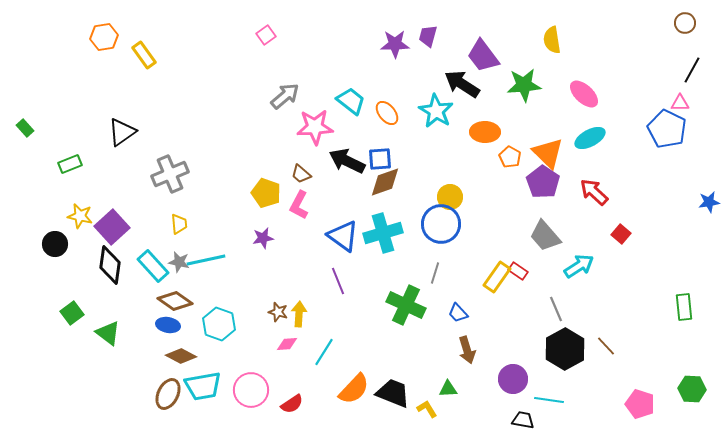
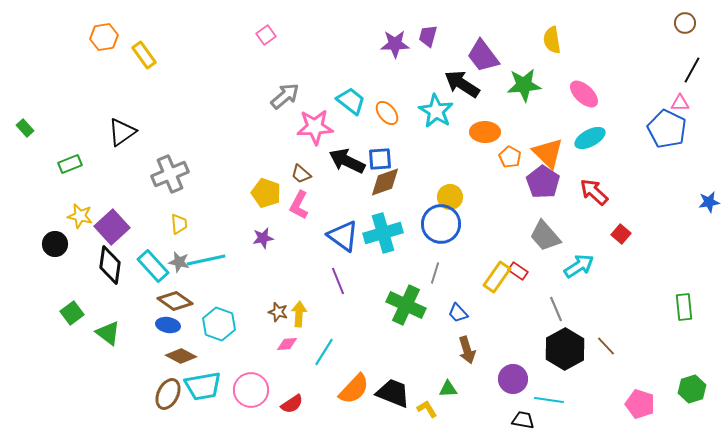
green hexagon at (692, 389): rotated 20 degrees counterclockwise
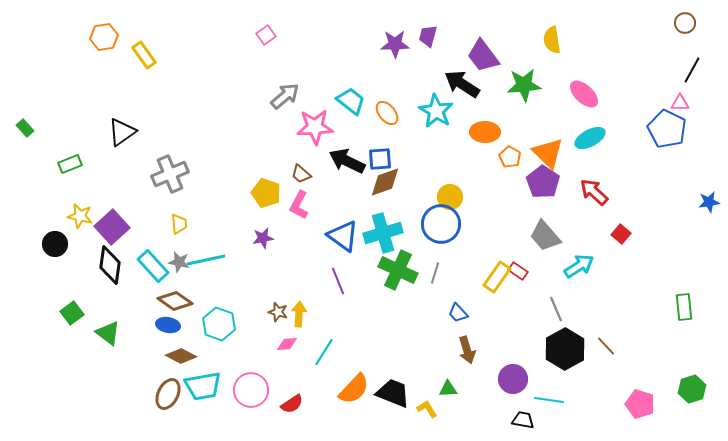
green cross at (406, 305): moved 8 px left, 35 px up
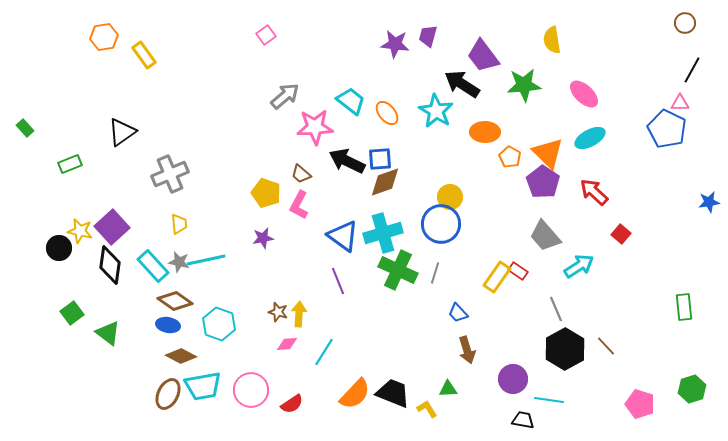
purple star at (395, 44): rotated 8 degrees clockwise
yellow star at (80, 216): moved 15 px down
black circle at (55, 244): moved 4 px right, 4 px down
orange semicircle at (354, 389): moved 1 px right, 5 px down
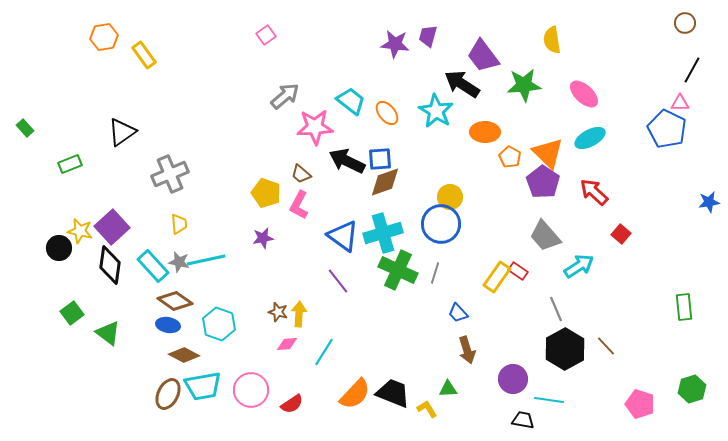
purple line at (338, 281): rotated 16 degrees counterclockwise
brown diamond at (181, 356): moved 3 px right, 1 px up
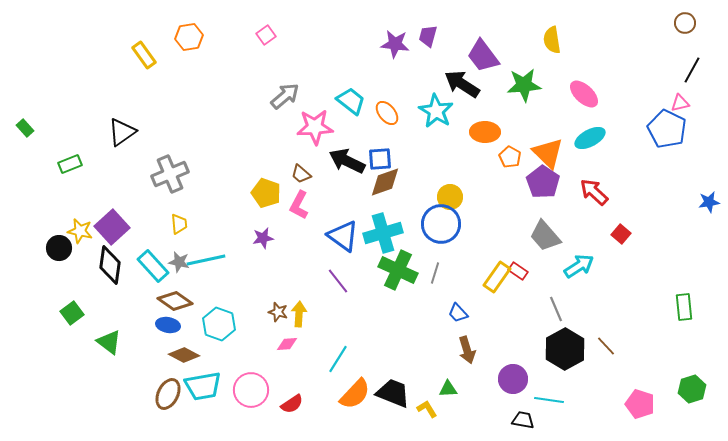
orange hexagon at (104, 37): moved 85 px right
pink triangle at (680, 103): rotated 12 degrees counterclockwise
green triangle at (108, 333): moved 1 px right, 9 px down
cyan line at (324, 352): moved 14 px right, 7 px down
